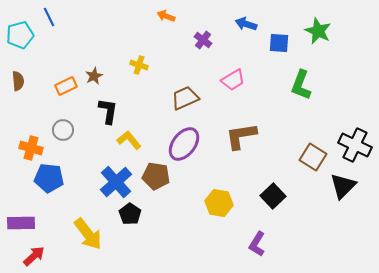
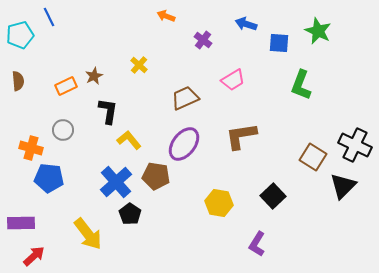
yellow cross: rotated 24 degrees clockwise
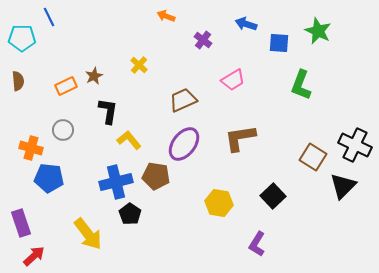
cyan pentagon: moved 2 px right, 3 px down; rotated 16 degrees clockwise
brown trapezoid: moved 2 px left, 2 px down
brown L-shape: moved 1 px left, 2 px down
blue cross: rotated 28 degrees clockwise
purple rectangle: rotated 72 degrees clockwise
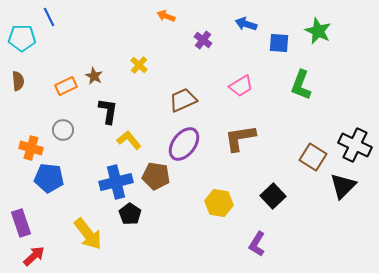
brown star: rotated 18 degrees counterclockwise
pink trapezoid: moved 8 px right, 6 px down
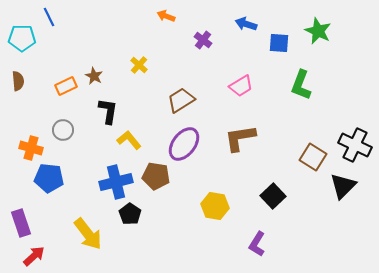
brown trapezoid: moved 2 px left; rotated 8 degrees counterclockwise
yellow hexagon: moved 4 px left, 3 px down
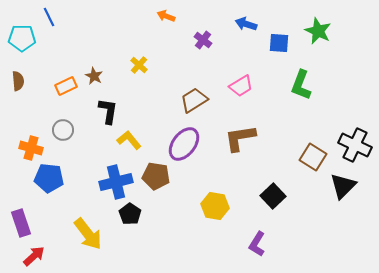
brown trapezoid: moved 13 px right
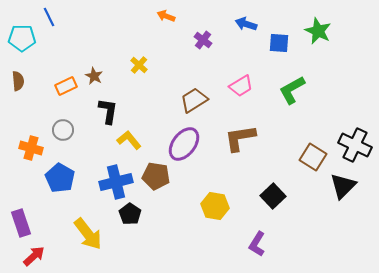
green L-shape: moved 9 px left, 5 px down; rotated 40 degrees clockwise
blue pentagon: moved 11 px right; rotated 24 degrees clockwise
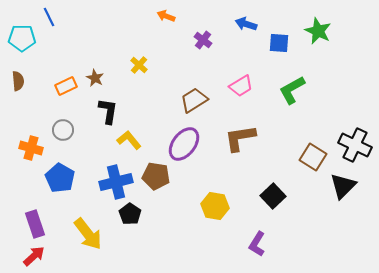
brown star: moved 1 px right, 2 px down
purple rectangle: moved 14 px right, 1 px down
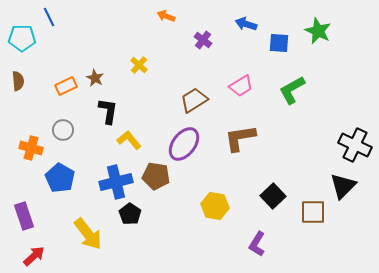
brown square: moved 55 px down; rotated 32 degrees counterclockwise
purple rectangle: moved 11 px left, 8 px up
